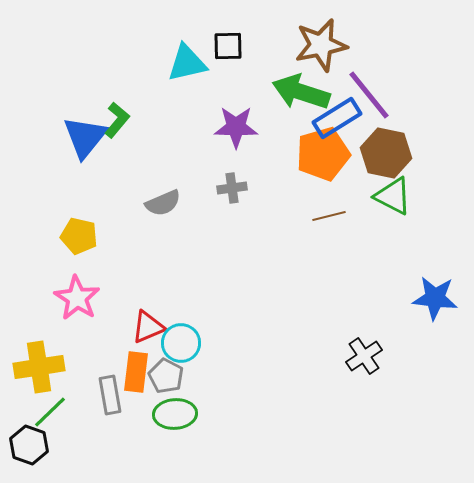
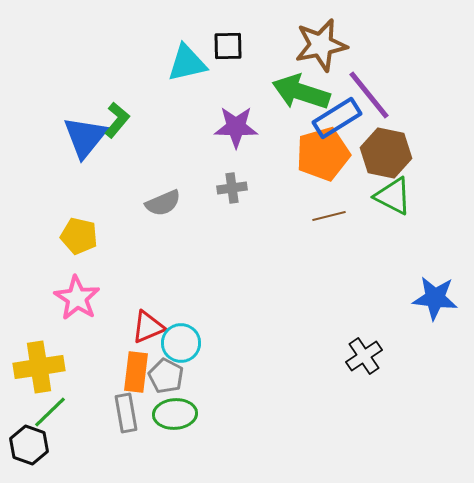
gray rectangle: moved 16 px right, 18 px down
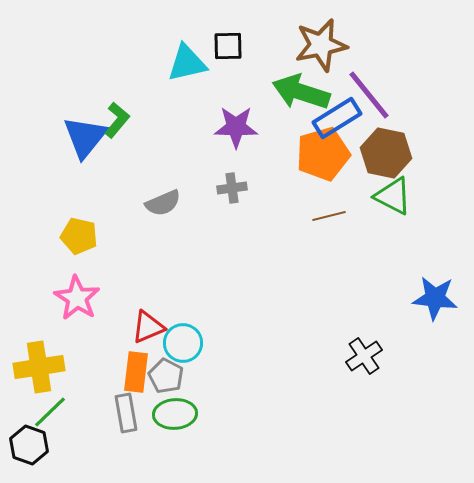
cyan circle: moved 2 px right
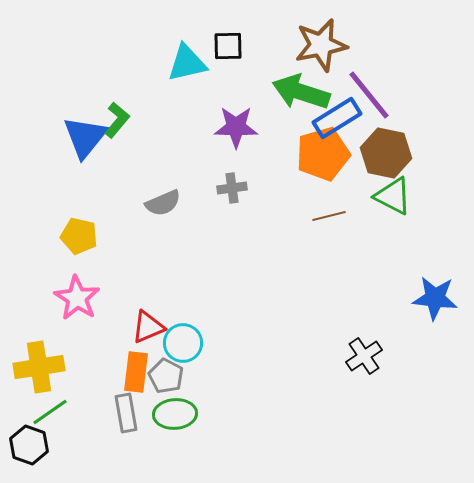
green line: rotated 9 degrees clockwise
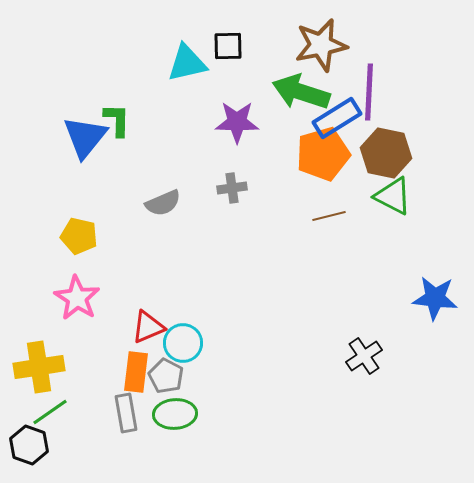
purple line: moved 3 px up; rotated 42 degrees clockwise
green L-shape: rotated 39 degrees counterclockwise
purple star: moved 1 px right, 5 px up
